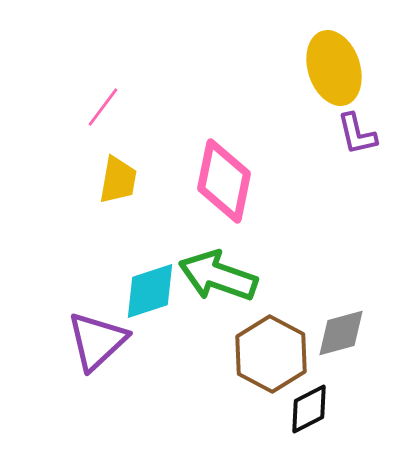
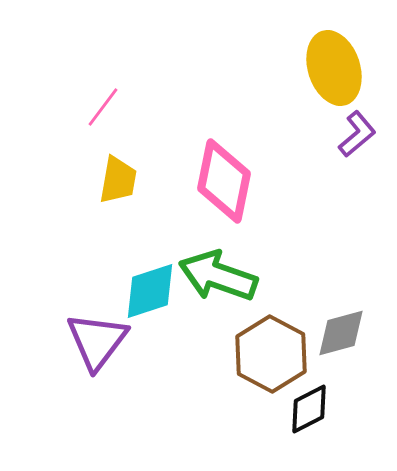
purple L-shape: rotated 117 degrees counterclockwise
purple triangle: rotated 10 degrees counterclockwise
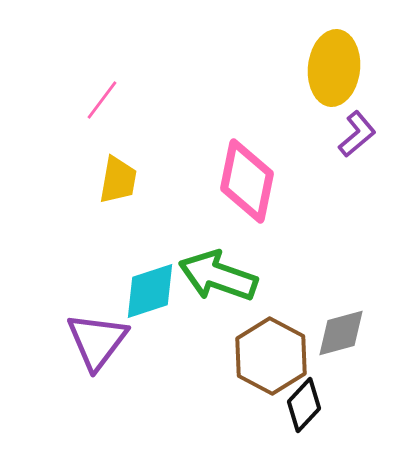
yellow ellipse: rotated 24 degrees clockwise
pink line: moved 1 px left, 7 px up
pink diamond: moved 23 px right
brown hexagon: moved 2 px down
black diamond: moved 5 px left, 4 px up; rotated 20 degrees counterclockwise
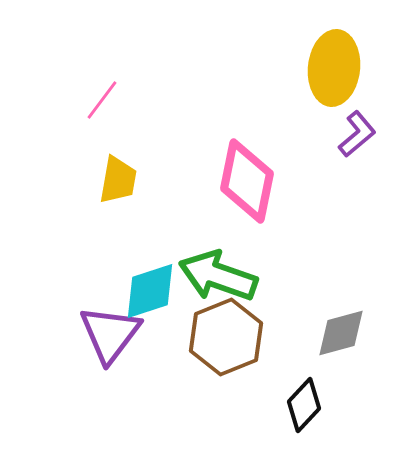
purple triangle: moved 13 px right, 7 px up
brown hexagon: moved 45 px left, 19 px up; rotated 10 degrees clockwise
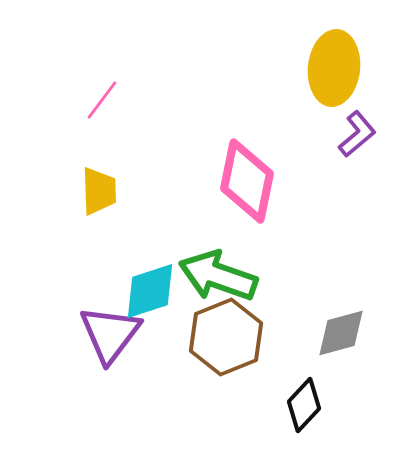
yellow trapezoid: moved 19 px left, 11 px down; rotated 12 degrees counterclockwise
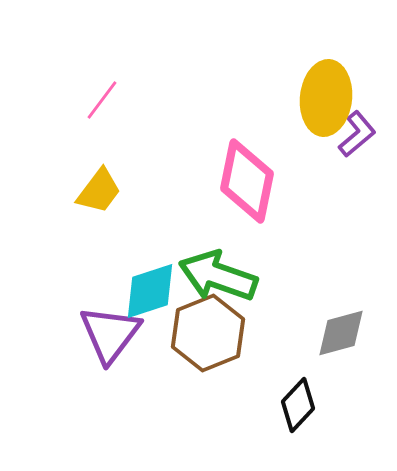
yellow ellipse: moved 8 px left, 30 px down
yellow trapezoid: rotated 39 degrees clockwise
brown hexagon: moved 18 px left, 4 px up
black diamond: moved 6 px left
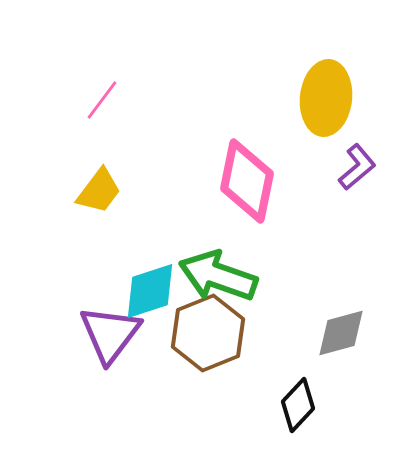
purple L-shape: moved 33 px down
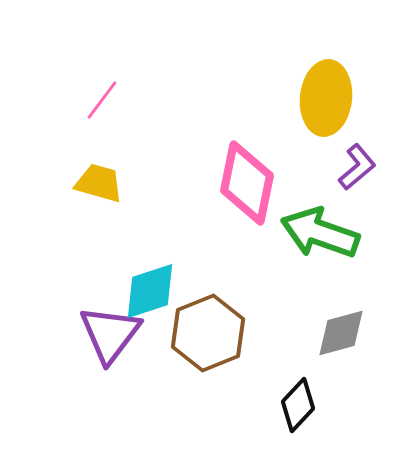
pink diamond: moved 2 px down
yellow trapezoid: moved 8 px up; rotated 111 degrees counterclockwise
green arrow: moved 102 px right, 43 px up
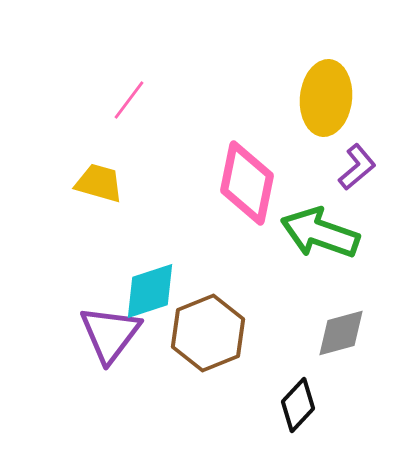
pink line: moved 27 px right
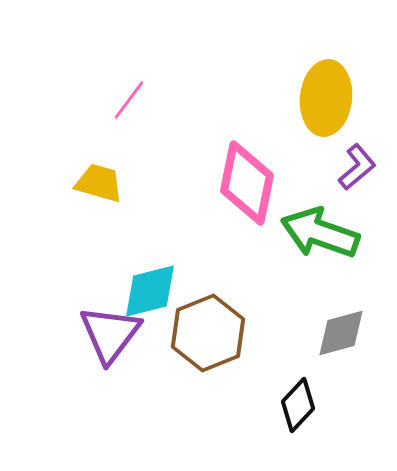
cyan diamond: rotated 4 degrees clockwise
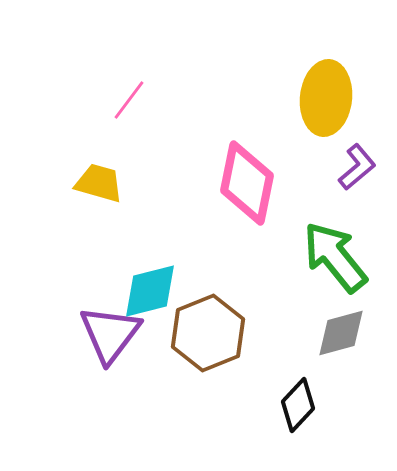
green arrow: moved 15 px right, 24 px down; rotated 32 degrees clockwise
